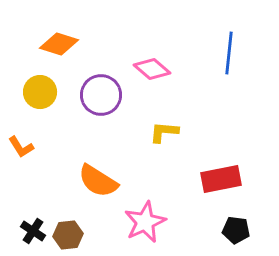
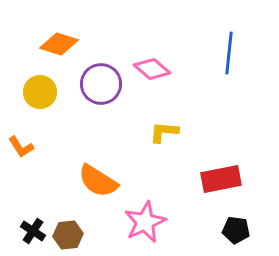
purple circle: moved 11 px up
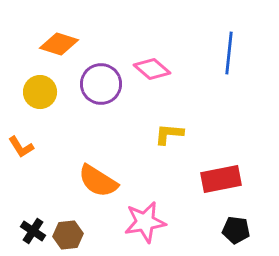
yellow L-shape: moved 5 px right, 2 px down
pink star: rotated 15 degrees clockwise
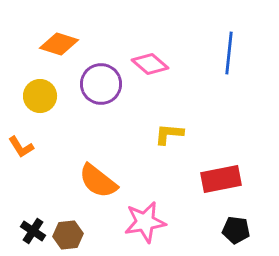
pink diamond: moved 2 px left, 5 px up
yellow circle: moved 4 px down
orange semicircle: rotated 6 degrees clockwise
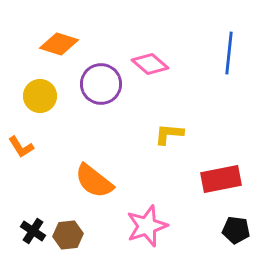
orange semicircle: moved 4 px left
pink star: moved 2 px right, 4 px down; rotated 9 degrees counterclockwise
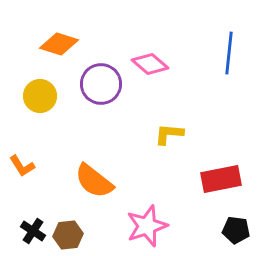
orange L-shape: moved 1 px right, 19 px down
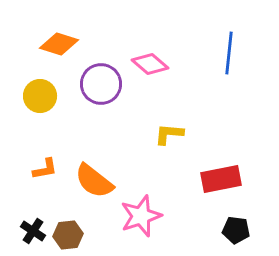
orange L-shape: moved 23 px right, 3 px down; rotated 68 degrees counterclockwise
pink star: moved 6 px left, 10 px up
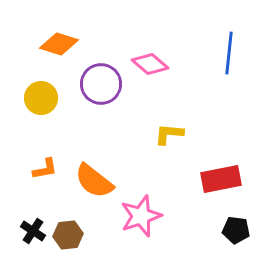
yellow circle: moved 1 px right, 2 px down
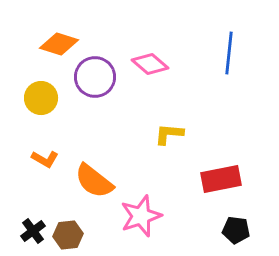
purple circle: moved 6 px left, 7 px up
orange L-shape: moved 10 px up; rotated 40 degrees clockwise
black cross: rotated 20 degrees clockwise
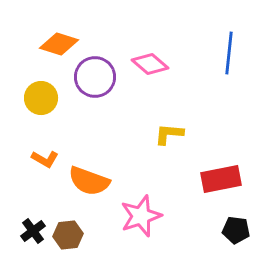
orange semicircle: moved 5 px left; rotated 18 degrees counterclockwise
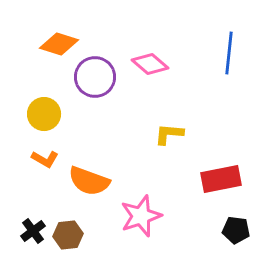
yellow circle: moved 3 px right, 16 px down
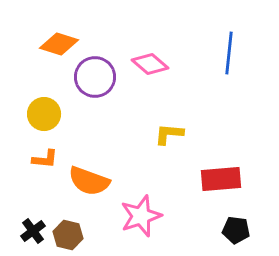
orange L-shape: rotated 24 degrees counterclockwise
red rectangle: rotated 6 degrees clockwise
brown hexagon: rotated 20 degrees clockwise
